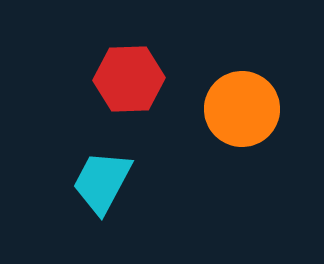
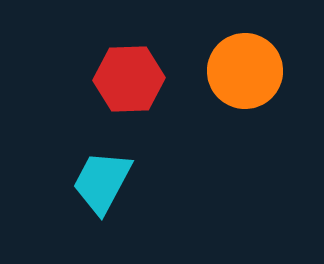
orange circle: moved 3 px right, 38 px up
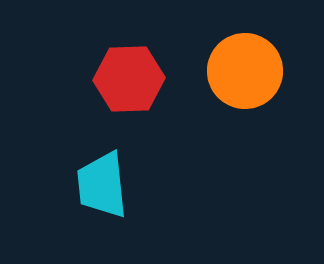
cyan trapezoid: moved 3 px down; rotated 34 degrees counterclockwise
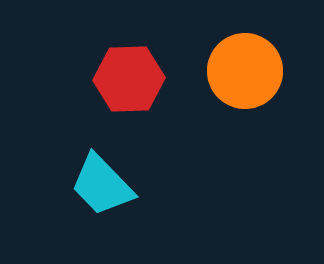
cyan trapezoid: rotated 38 degrees counterclockwise
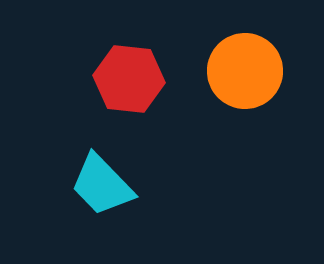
red hexagon: rotated 8 degrees clockwise
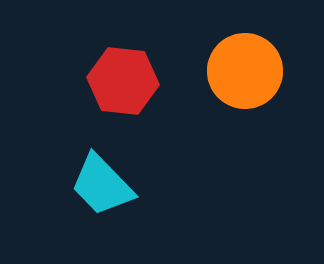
red hexagon: moved 6 px left, 2 px down
